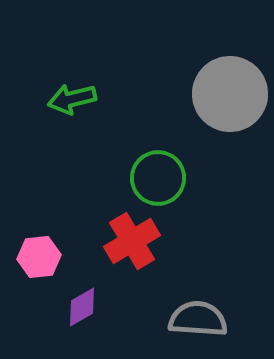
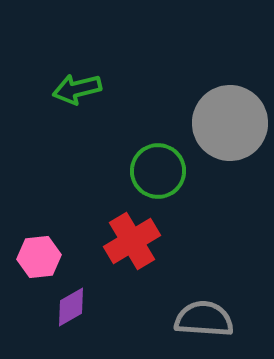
gray circle: moved 29 px down
green arrow: moved 5 px right, 10 px up
green circle: moved 7 px up
purple diamond: moved 11 px left
gray semicircle: moved 6 px right
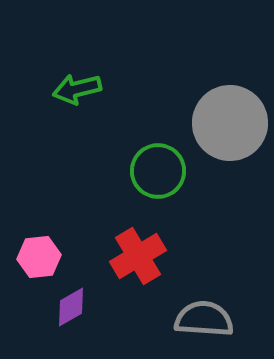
red cross: moved 6 px right, 15 px down
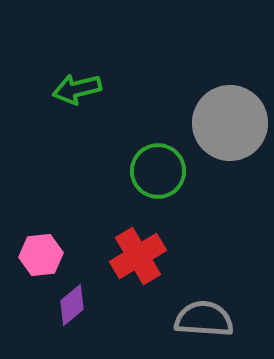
pink hexagon: moved 2 px right, 2 px up
purple diamond: moved 1 px right, 2 px up; rotated 9 degrees counterclockwise
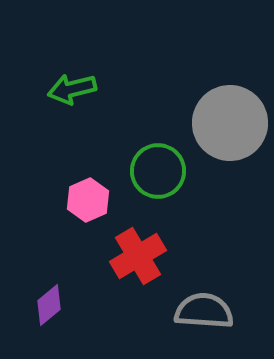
green arrow: moved 5 px left
pink hexagon: moved 47 px right, 55 px up; rotated 18 degrees counterclockwise
purple diamond: moved 23 px left
gray semicircle: moved 8 px up
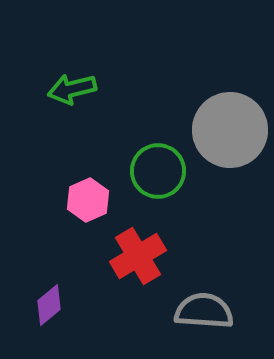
gray circle: moved 7 px down
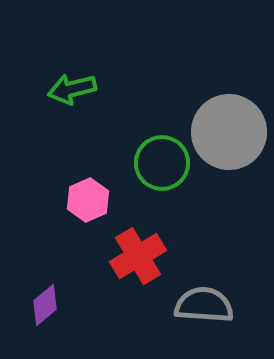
gray circle: moved 1 px left, 2 px down
green circle: moved 4 px right, 8 px up
purple diamond: moved 4 px left
gray semicircle: moved 6 px up
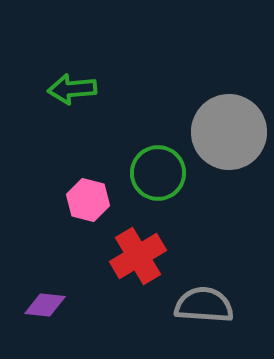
green arrow: rotated 9 degrees clockwise
green circle: moved 4 px left, 10 px down
pink hexagon: rotated 21 degrees counterclockwise
purple diamond: rotated 45 degrees clockwise
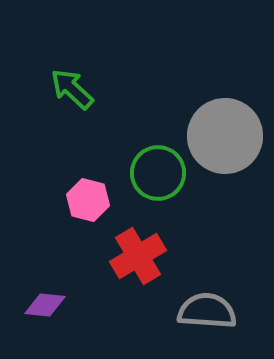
green arrow: rotated 48 degrees clockwise
gray circle: moved 4 px left, 4 px down
gray semicircle: moved 3 px right, 6 px down
